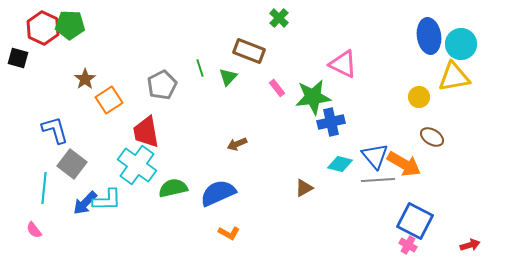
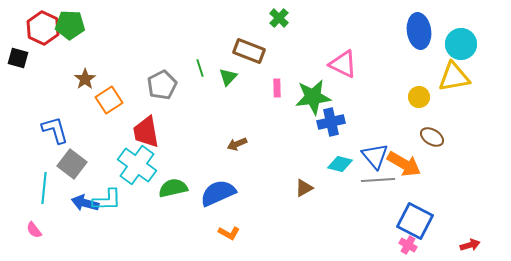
blue ellipse: moved 10 px left, 5 px up
pink rectangle: rotated 36 degrees clockwise
blue arrow: rotated 60 degrees clockwise
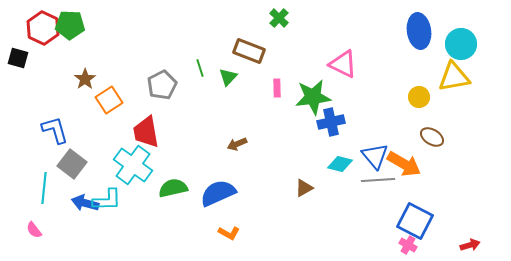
cyan cross: moved 4 px left
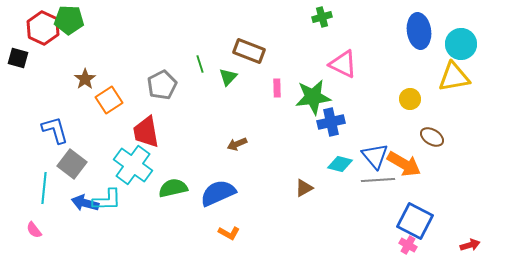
green cross: moved 43 px right, 1 px up; rotated 30 degrees clockwise
green pentagon: moved 1 px left, 5 px up
green line: moved 4 px up
yellow circle: moved 9 px left, 2 px down
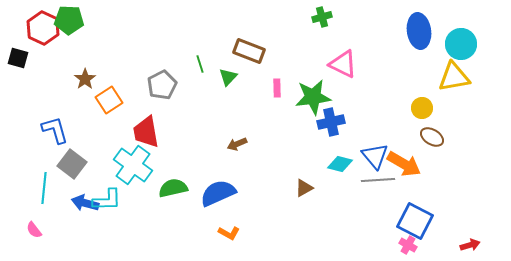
yellow circle: moved 12 px right, 9 px down
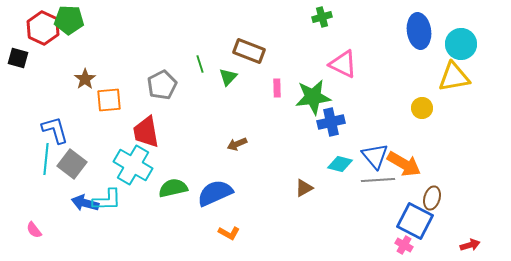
orange square: rotated 28 degrees clockwise
brown ellipse: moved 61 px down; rotated 75 degrees clockwise
cyan cross: rotated 6 degrees counterclockwise
cyan line: moved 2 px right, 29 px up
blue semicircle: moved 3 px left
pink cross: moved 4 px left
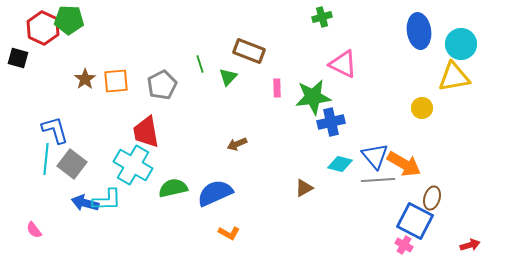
orange square: moved 7 px right, 19 px up
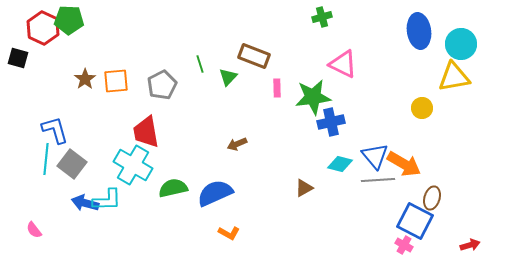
brown rectangle: moved 5 px right, 5 px down
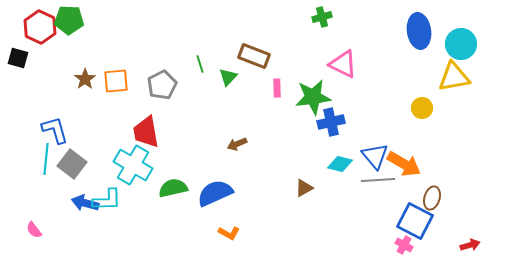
red hexagon: moved 3 px left, 1 px up
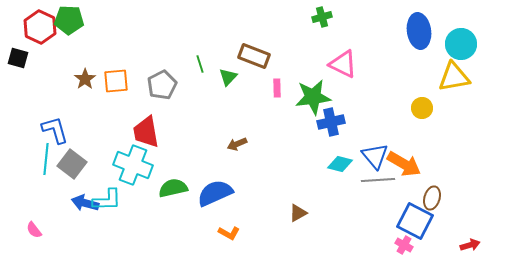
cyan cross: rotated 9 degrees counterclockwise
brown triangle: moved 6 px left, 25 px down
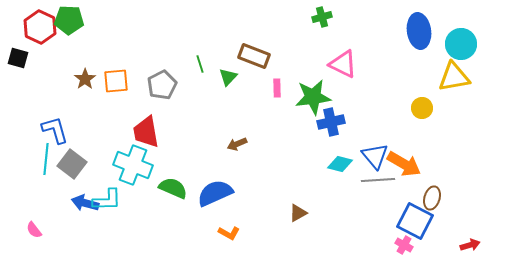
green semicircle: rotated 36 degrees clockwise
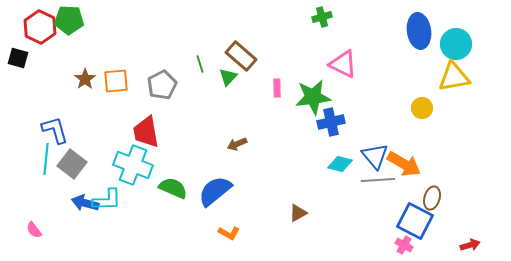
cyan circle: moved 5 px left
brown rectangle: moved 13 px left; rotated 20 degrees clockwise
blue semicircle: moved 2 px up; rotated 15 degrees counterclockwise
